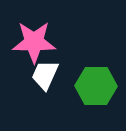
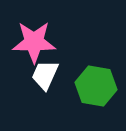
green hexagon: rotated 9 degrees clockwise
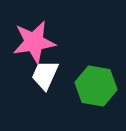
pink star: rotated 9 degrees counterclockwise
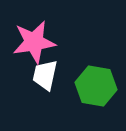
white trapezoid: rotated 12 degrees counterclockwise
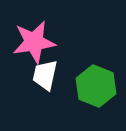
green hexagon: rotated 12 degrees clockwise
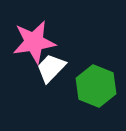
white trapezoid: moved 6 px right, 7 px up; rotated 32 degrees clockwise
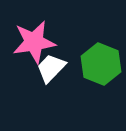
green hexagon: moved 5 px right, 22 px up
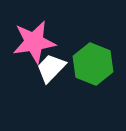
green hexagon: moved 8 px left
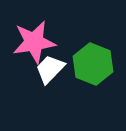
white trapezoid: moved 1 px left, 1 px down
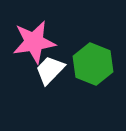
white trapezoid: moved 1 px down
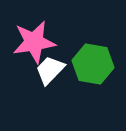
green hexagon: rotated 12 degrees counterclockwise
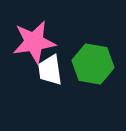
white trapezoid: rotated 52 degrees counterclockwise
